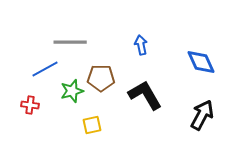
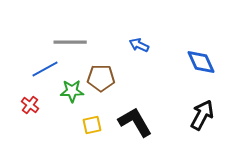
blue arrow: moved 2 px left; rotated 54 degrees counterclockwise
green star: rotated 15 degrees clockwise
black L-shape: moved 10 px left, 27 px down
red cross: rotated 30 degrees clockwise
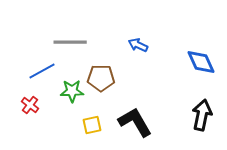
blue arrow: moved 1 px left
blue line: moved 3 px left, 2 px down
black arrow: rotated 16 degrees counterclockwise
